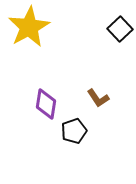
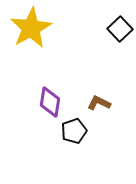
yellow star: moved 2 px right, 1 px down
brown L-shape: moved 1 px right, 5 px down; rotated 150 degrees clockwise
purple diamond: moved 4 px right, 2 px up
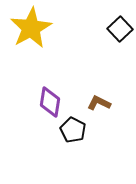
black pentagon: moved 1 px left, 1 px up; rotated 25 degrees counterclockwise
